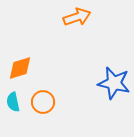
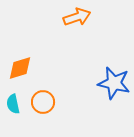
cyan semicircle: moved 2 px down
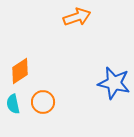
orange diamond: moved 3 px down; rotated 16 degrees counterclockwise
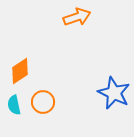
blue star: moved 10 px down; rotated 12 degrees clockwise
cyan semicircle: moved 1 px right, 1 px down
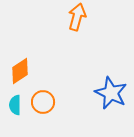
orange arrow: rotated 56 degrees counterclockwise
blue star: moved 3 px left
cyan semicircle: moved 1 px right; rotated 12 degrees clockwise
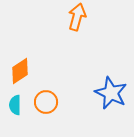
orange circle: moved 3 px right
